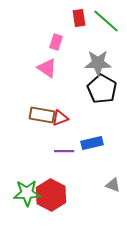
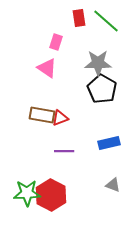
blue rectangle: moved 17 px right
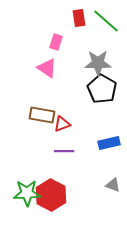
red triangle: moved 2 px right, 6 px down
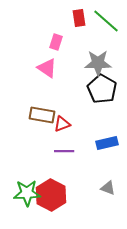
blue rectangle: moved 2 px left
gray triangle: moved 5 px left, 3 px down
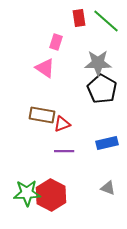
pink triangle: moved 2 px left
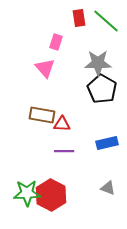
pink triangle: rotated 15 degrees clockwise
red triangle: rotated 24 degrees clockwise
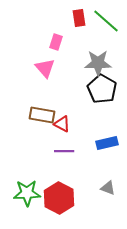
red triangle: rotated 24 degrees clockwise
red hexagon: moved 8 px right, 3 px down
